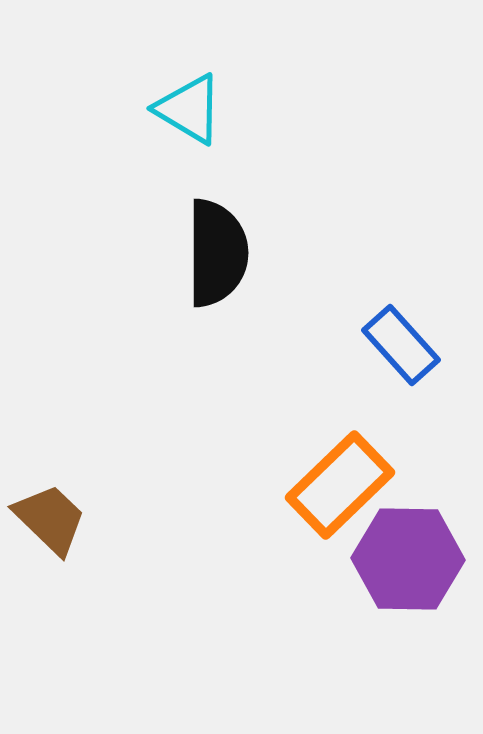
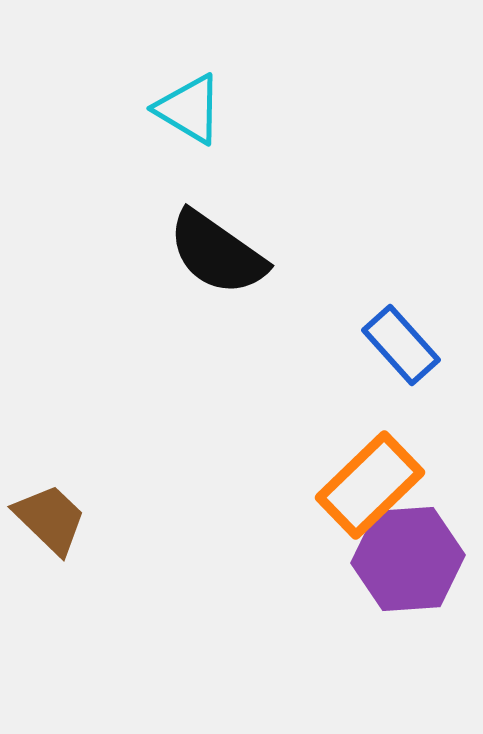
black semicircle: rotated 125 degrees clockwise
orange rectangle: moved 30 px right
purple hexagon: rotated 5 degrees counterclockwise
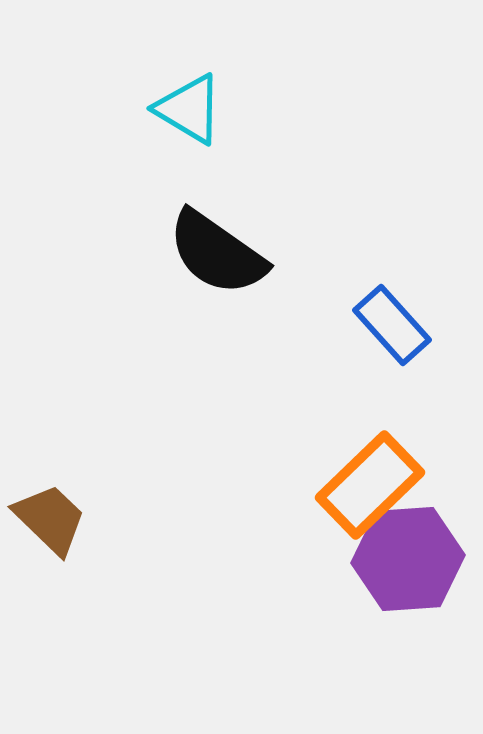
blue rectangle: moved 9 px left, 20 px up
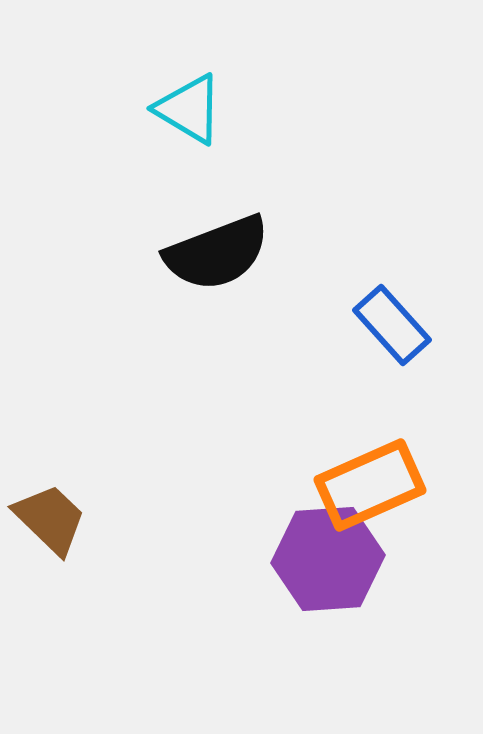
black semicircle: rotated 56 degrees counterclockwise
orange rectangle: rotated 20 degrees clockwise
purple hexagon: moved 80 px left
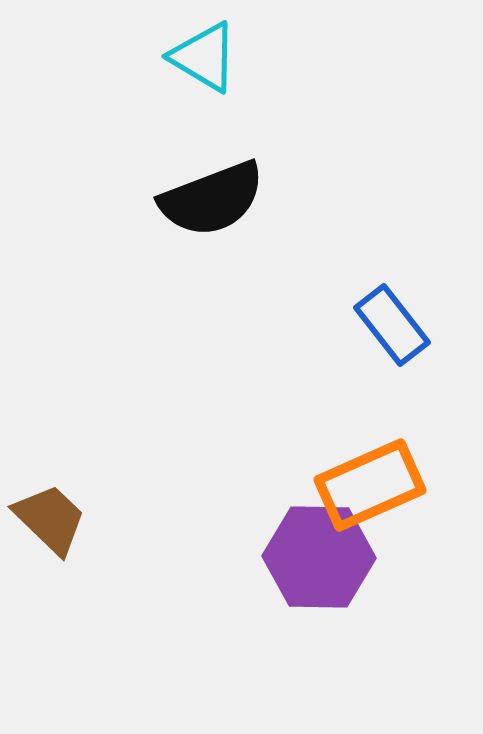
cyan triangle: moved 15 px right, 52 px up
black semicircle: moved 5 px left, 54 px up
blue rectangle: rotated 4 degrees clockwise
purple hexagon: moved 9 px left, 2 px up; rotated 5 degrees clockwise
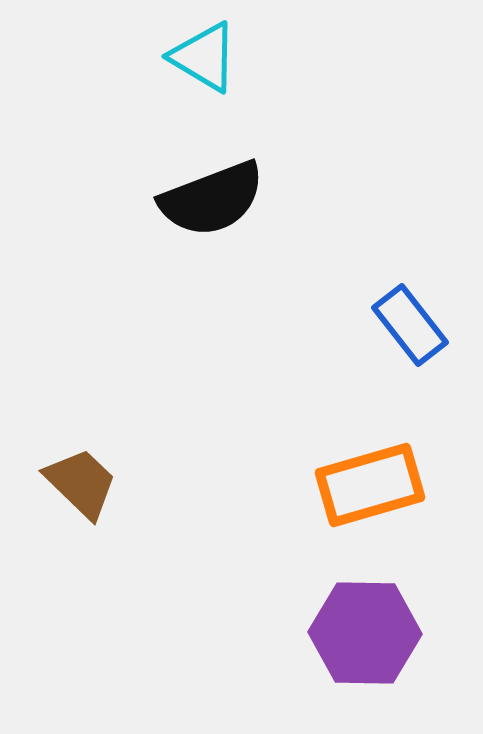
blue rectangle: moved 18 px right
orange rectangle: rotated 8 degrees clockwise
brown trapezoid: moved 31 px right, 36 px up
purple hexagon: moved 46 px right, 76 px down
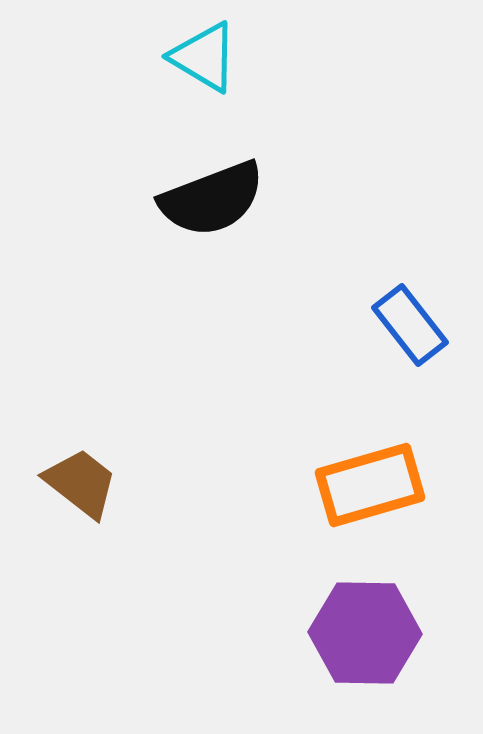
brown trapezoid: rotated 6 degrees counterclockwise
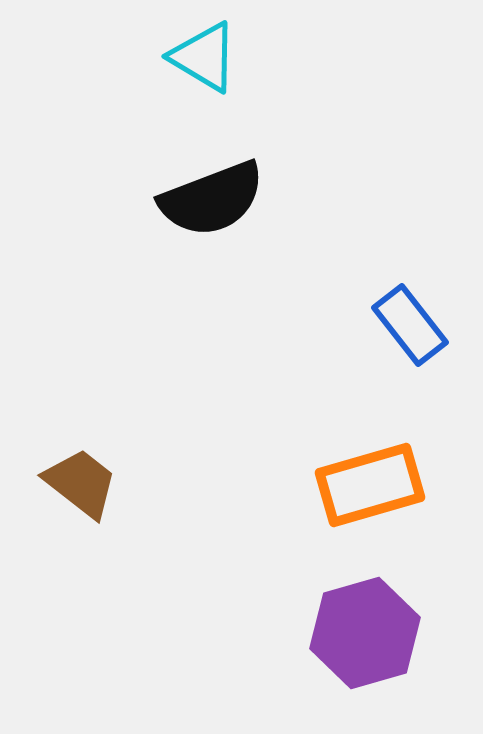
purple hexagon: rotated 17 degrees counterclockwise
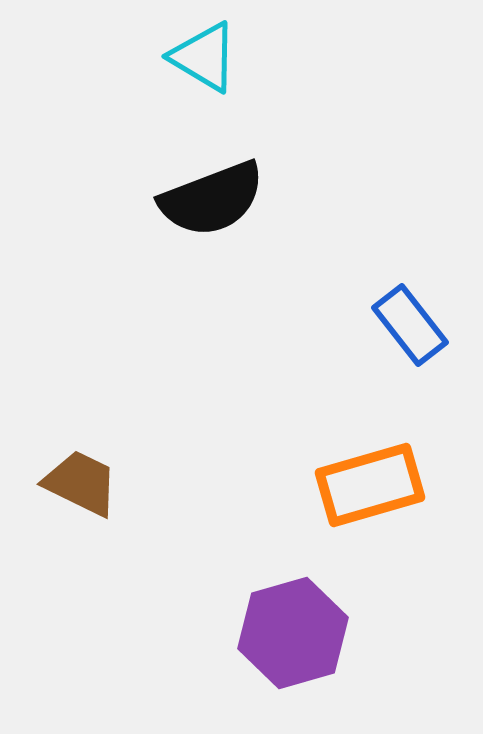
brown trapezoid: rotated 12 degrees counterclockwise
purple hexagon: moved 72 px left
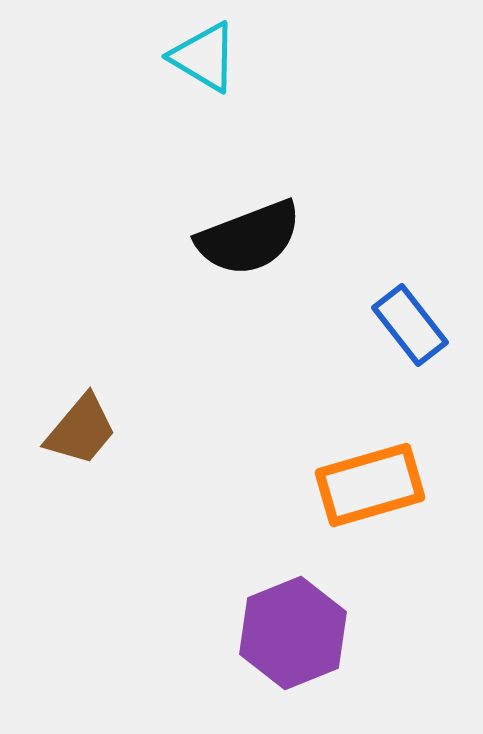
black semicircle: moved 37 px right, 39 px down
brown trapezoid: moved 53 px up; rotated 104 degrees clockwise
purple hexagon: rotated 6 degrees counterclockwise
